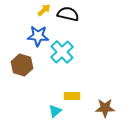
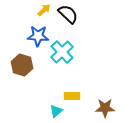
black semicircle: rotated 30 degrees clockwise
cyan triangle: moved 1 px right
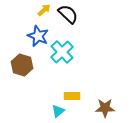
blue star: rotated 20 degrees clockwise
cyan triangle: moved 2 px right
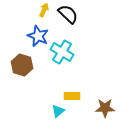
yellow arrow: rotated 24 degrees counterclockwise
cyan cross: rotated 15 degrees counterclockwise
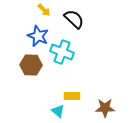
yellow arrow: rotated 112 degrees clockwise
black semicircle: moved 6 px right, 5 px down
cyan cross: rotated 10 degrees counterclockwise
brown hexagon: moved 9 px right; rotated 15 degrees counterclockwise
cyan triangle: rotated 40 degrees counterclockwise
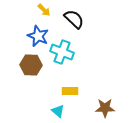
yellow rectangle: moved 2 px left, 5 px up
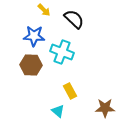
blue star: moved 4 px left; rotated 20 degrees counterclockwise
yellow rectangle: rotated 63 degrees clockwise
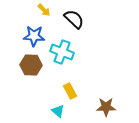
brown star: moved 1 px right, 1 px up
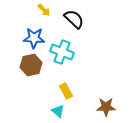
blue star: moved 2 px down
brown hexagon: rotated 15 degrees counterclockwise
yellow rectangle: moved 4 px left
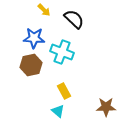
yellow rectangle: moved 2 px left
